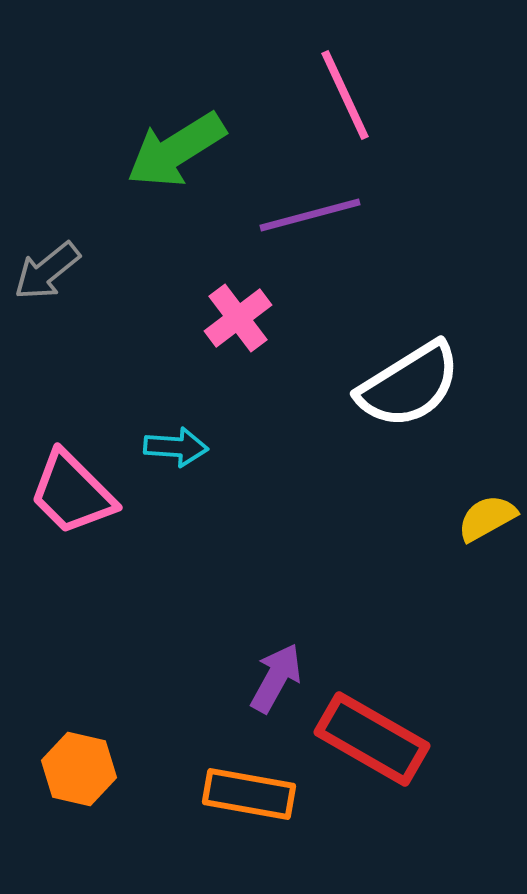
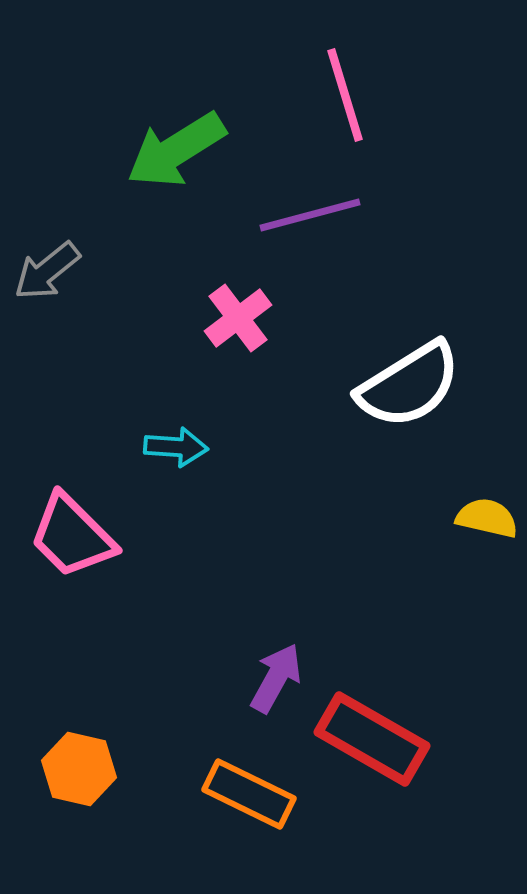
pink line: rotated 8 degrees clockwise
pink trapezoid: moved 43 px down
yellow semicircle: rotated 42 degrees clockwise
orange rectangle: rotated 16 degrees clockwise
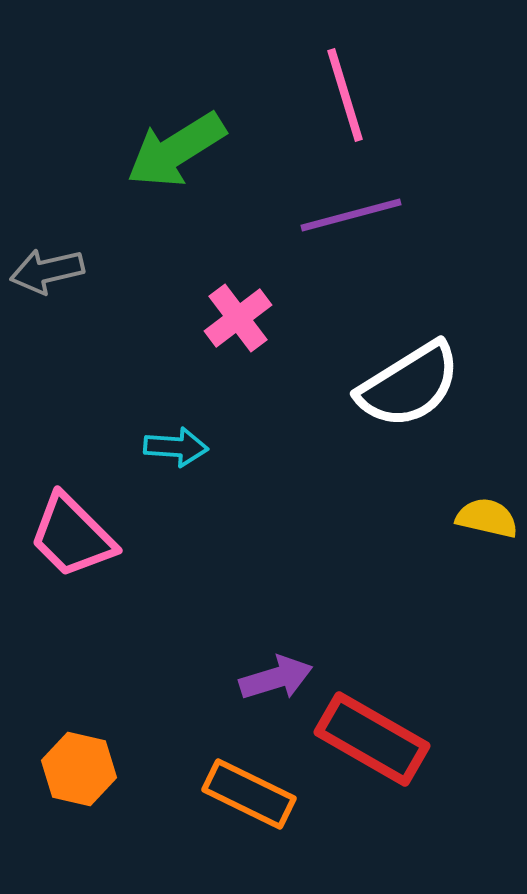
purple line: moved 41 px right
gray arrow: rotated 26 degrees clockwise
purple arrow: rotated 44 degrees clockwise
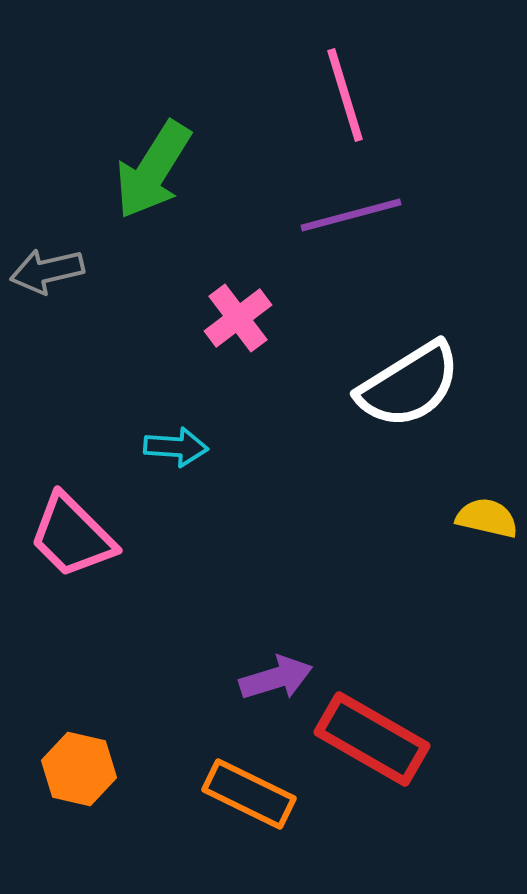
green arrow: moved 23 px left, 20 px down; rotated 26 degrees counterclockwise
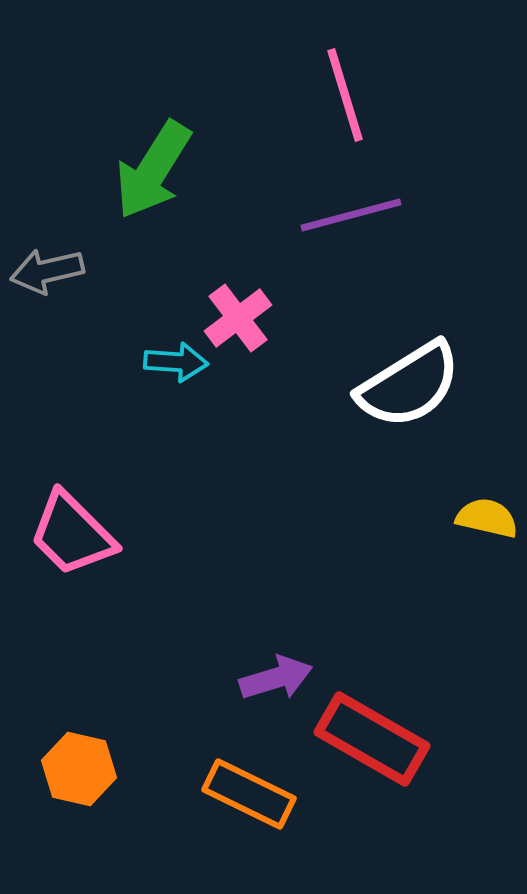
cyan arrow: moved 85 px up
pink trapezoid: moved 2 px up
